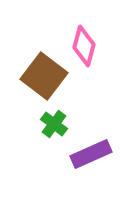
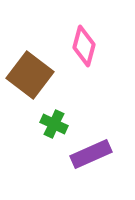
brown square: moved 14 px left, 1 px up
green cross: rotated 12 degrees counterclockwise
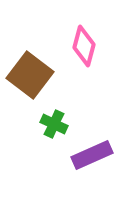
purple rectangle: moved 1 px right, 1 px down
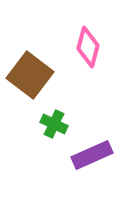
pink diamond: moved 4 px right, 1 px down
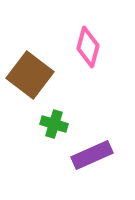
green cross: rotated 8 degrees counterclockwise
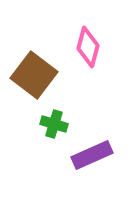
brown square: moved 4 px right
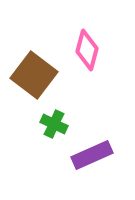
pink diamond: moved 1 px left, 3 px down
green cross: rotated 8 degrees clockwise
